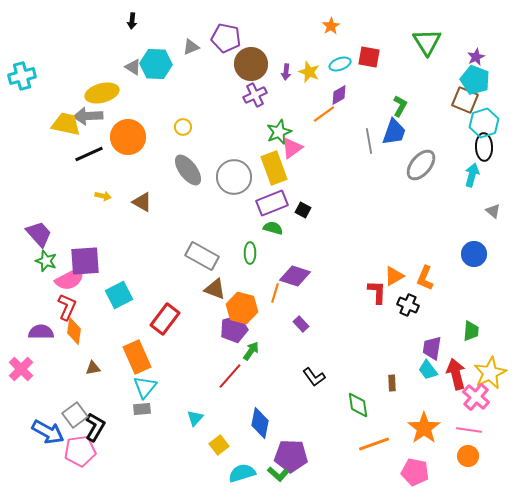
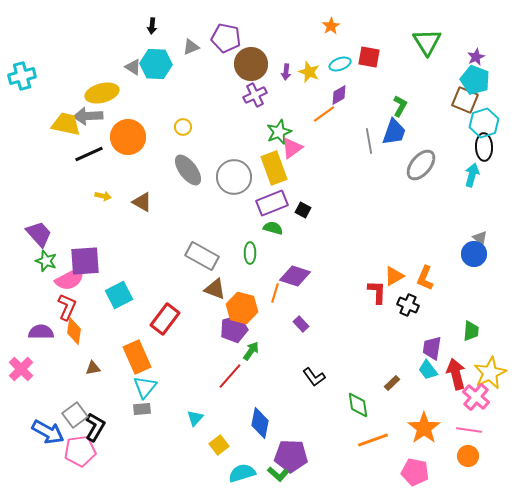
black arrow at (132, 21): moved 20 px right, 5 px down
gray triangle at (493, 211): moved 13 px left, 27 px down
brown rectangle at (392, 383): rotated 49 degrees clockwise
orange line at (374, 444): moved 1 px left, 4 px up
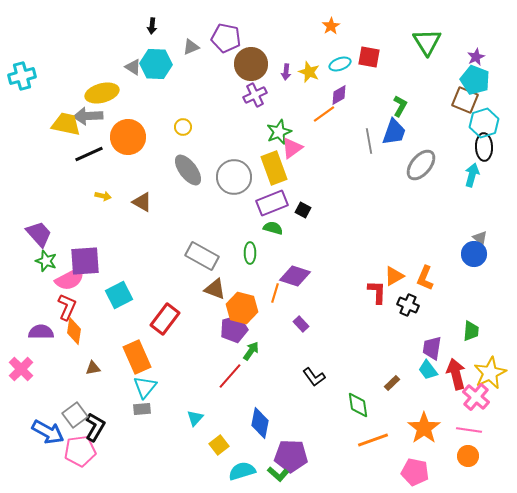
cyan semicircle at (242, 473): moved 2 px up
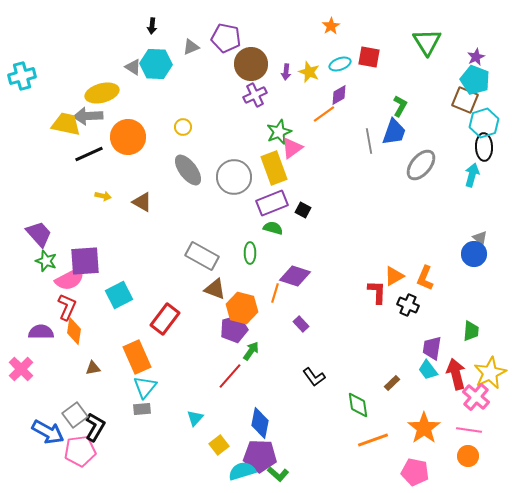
purple pentagon at (291, 456): moved 31 px left
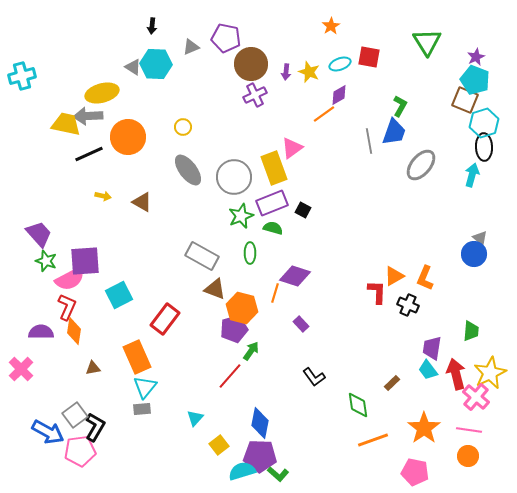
green star at (279, 132): moved 38 px left, 84 px down
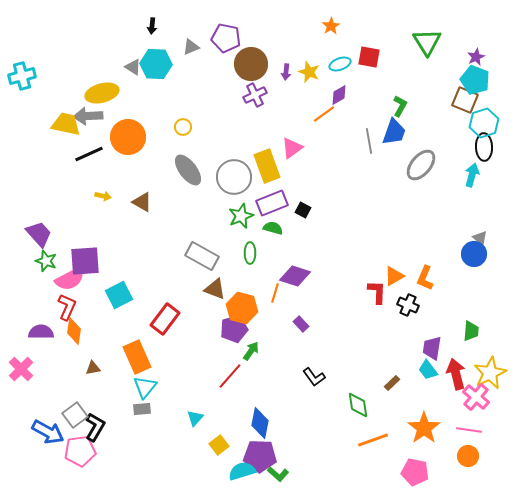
yellow rectangle at (274, 168): moved 7 px left, 2 px up
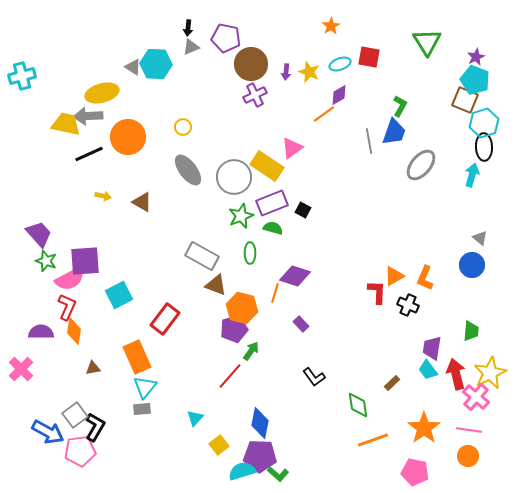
black arrow at (152, 26): moved 36 px right, 2 px down
yellow rectangle at (267, 166): rotated 36 degrees counterclockwise
blue circle at (474, 254): moved 2 px left, 11 px down
brown triangle at (215, 289): moved 1 px right, 4 px up
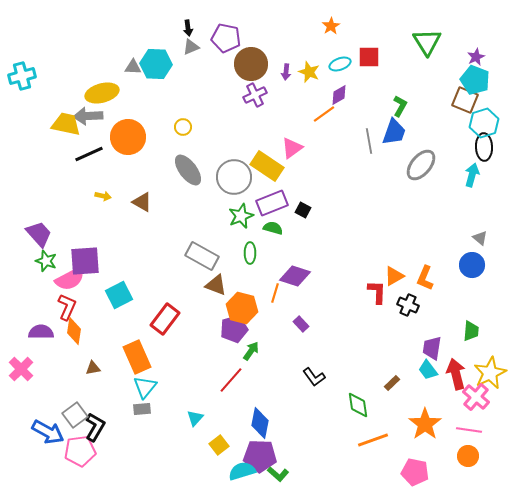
black arrow at (188, 28): rotated 14 degrees counterclockwise
red square at (369, 57): rotated 10 degrees counterclockwise
gray triangle at (133, 67): rotated 30 degrees counterclockwise
red line at (230, 376): moved 1 px right, 4 px down
orange star at (424, 428): moved 1 px right, 4 px up
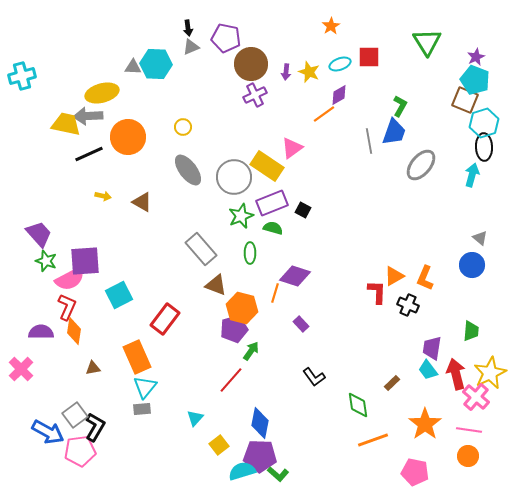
gray rectangle at (202, 256): moved 1 px left, 7 px up; rotated 20 degrees clockwise
